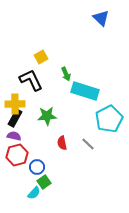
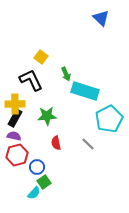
yellow square: rotated 24 degrees counterclockwise
red semicircle: moved 6 px left
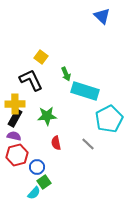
blue triangle: moved 1 px right, 2 px up
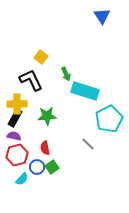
blue triangle: rotated 12 degrees clockwise
yellow cross: moved 2 px right
red semicircle: moved 11 px left, 5 px down
green square: moved 8 px right, 15 px up
cyan semicircle: moved 12 px left, 14 px up
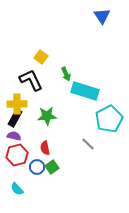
cyan semicircle: moved 5 px left, 10 px down; rotated 96 degrees clockwise
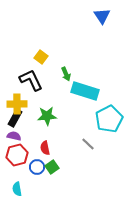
cyan semicircle: rotated 32 degrees clockwise
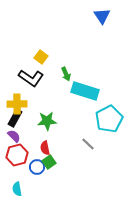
black L-shape: moved 2 px up; rotated 150 degrees clockwise
green star: moved 5 px down
purple semicircle: rotated 32 degrees clockwise
green square: moved 3 px left, 5 px up
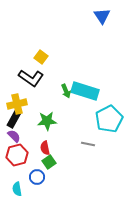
green arrow: moved 17 px down
yellow cross: rotated 12 degrees counterclockwise
black rectangle: moved 1 px left, 1 px down
gray line: rotated 32 degrees counterclockwise
blue circle: moved 10 px down
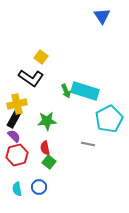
green square: rotated 16 degrees counterclockwise
blue circle: moved 2 px right, 10 px down
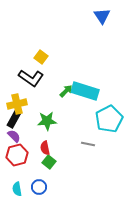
green arrow: rotated 112 degrees counterclockwise
